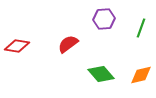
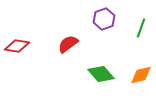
purple hexagon: rotated 15 degrees counterclockwise
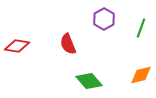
purple hexagon: rotated 10 degrees counterclockwise
red semicircle: rotated 75 degrees counterclockwise
green diamond: moved 12 px left, 7 px down
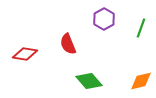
red diamond: moved 8 px right, 8 px down
orange diamond: moved 6 px down
